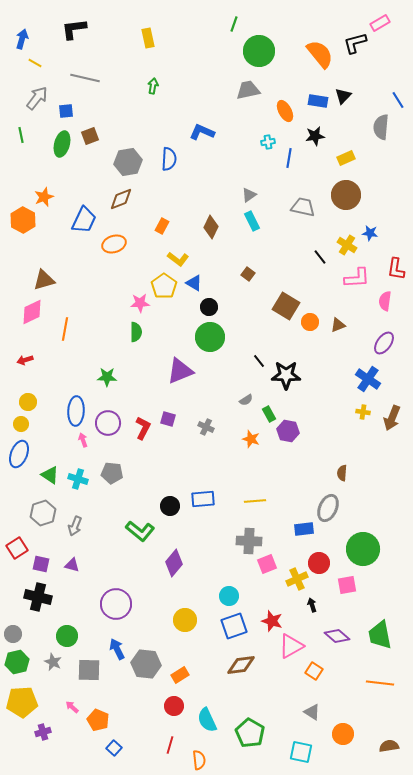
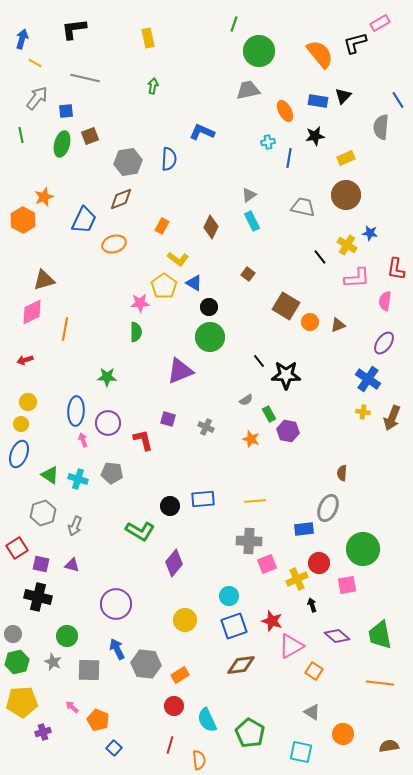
red L-shape at (143, 428): moved 12 px down; rotated 40 degrees counterclockwise
green L-shape at (140, 531): rotated 8 degrees counterclockwise
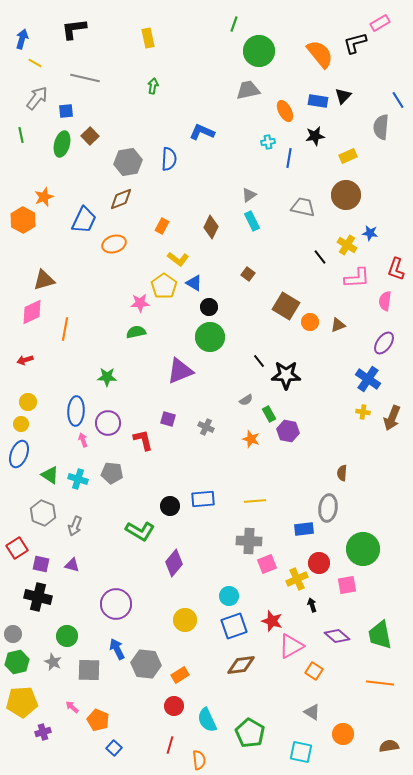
brown square at (90, 136): rotated 24 degrees counterclockwise
yellow rectangle at (346, 158): moved 2 px right, 2 px up
red L-shape at (396, 269): rotated 10 degrees clockwise
green semicircle at (136, 332): rotated 102 degrees counterclockwise
gray ellipse at (328, 508): rotated 16 degrees counterclockwise
gray hexagon at (43, 513): rotated 20 degrees counterclockwise
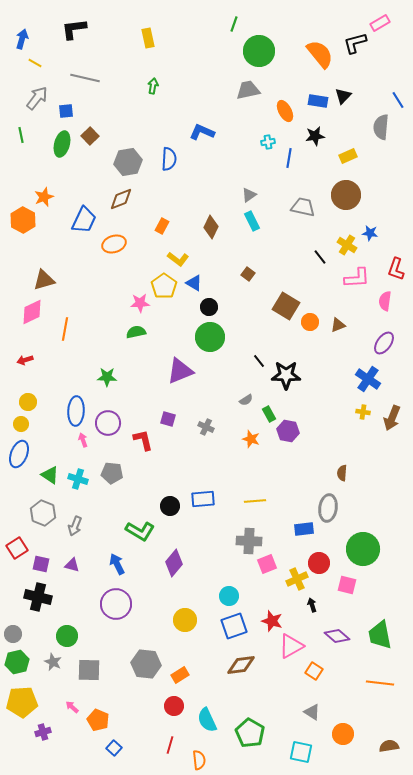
pink square at (347, 585): rotated 24 degrees clockwise
blue arrow at (117, 649): moved 85 px up
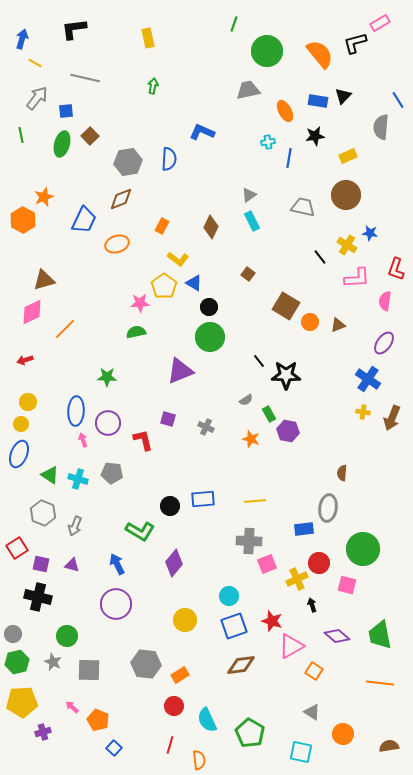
green circle at (259, 51): moved 8 px right
orange ellipse at (114, 244): moved 3 px right
orange line at (65, 329): rotated 35 degrees clockwise
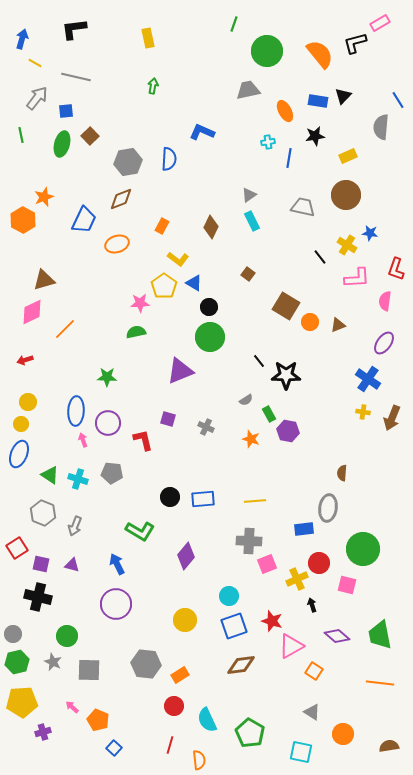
gray line at (85, 78): moved 9 px left, 1 px up
black circle at (170, 506): moved 9 px up
purple diamond at (174, 563): moved 12 px right, 7 px up
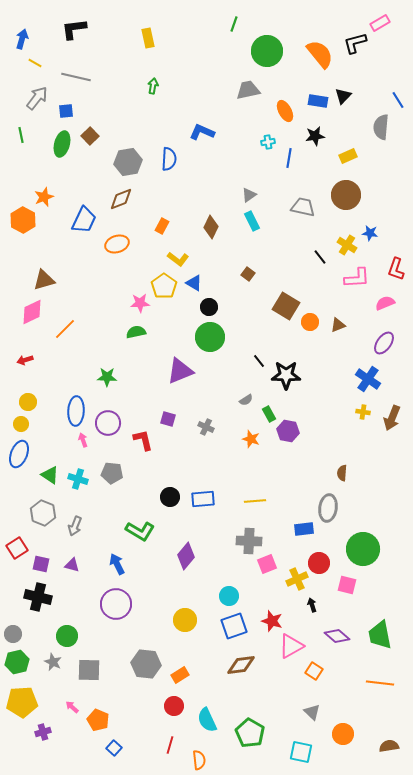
pink semicircle at (385, 301): moved 2 px down; rotated 60 degrees clockwise
gray triangle at (312, 712): rotated 12 degrees clockwise
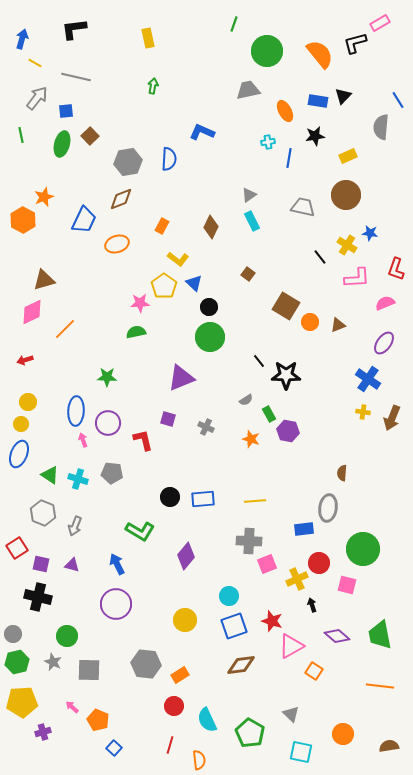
blue triangle at (194, 283): rotated 12 degrees clockwise
purple triangle at (180, 371): moved 1 px right, 7 px down
orange line at (380, 683): moved 3 px down
gray triangle at (312, 712): moved 21 px left, 2 px down
